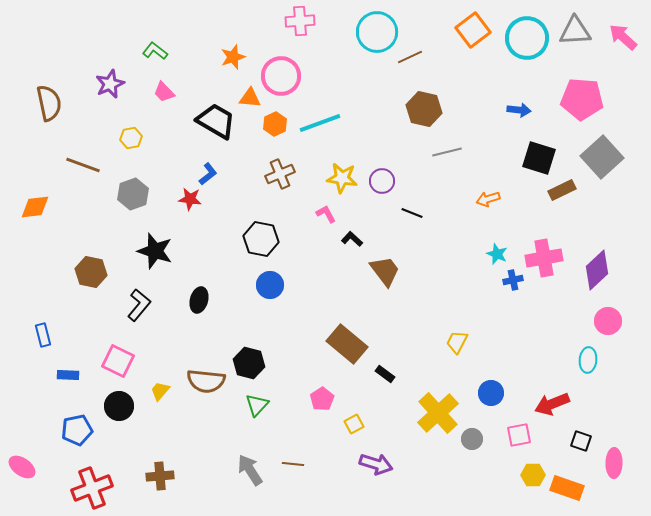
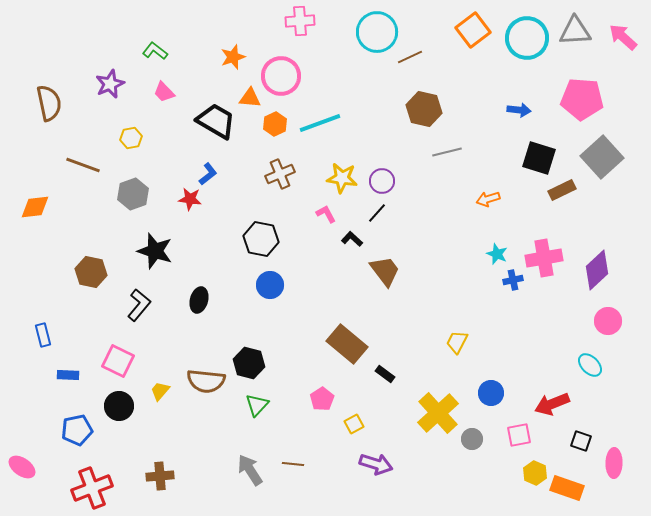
black line at (412, 213): moved 35 px left; rotated 70 degrees counterclockwise
cyan ellipse at (588, 360): moved 2 px right, 5 px down; rotated 50 degrees counterclockwise
yellow hexagon at (533, 475): moved 2 px right, 2 px up; rotated 25 degrees clockwise
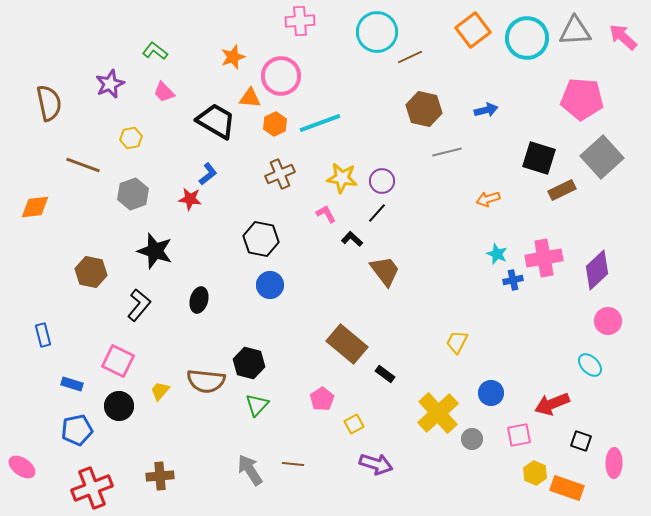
blue arrow at (519, 110): moved 33 px left; rotated 20 degrees counterclockwise
blue rectangle at (68, 375): moved 4 px right, 9 px down; rotated 15 degrees clockwise
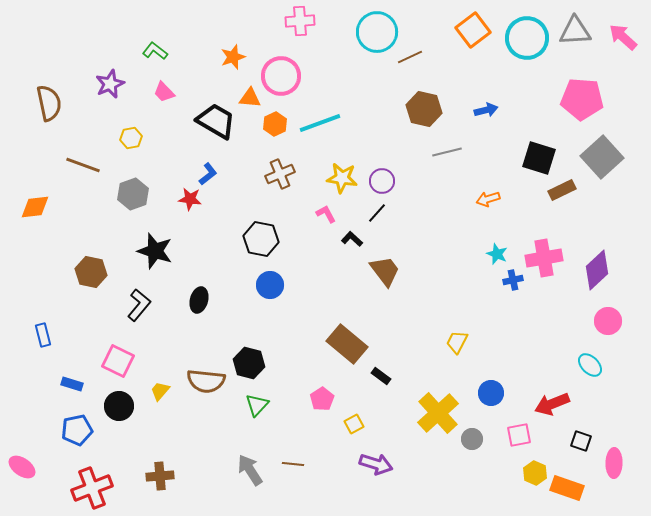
black rectangle at (385, 374): moved 4 px left, 2 px down
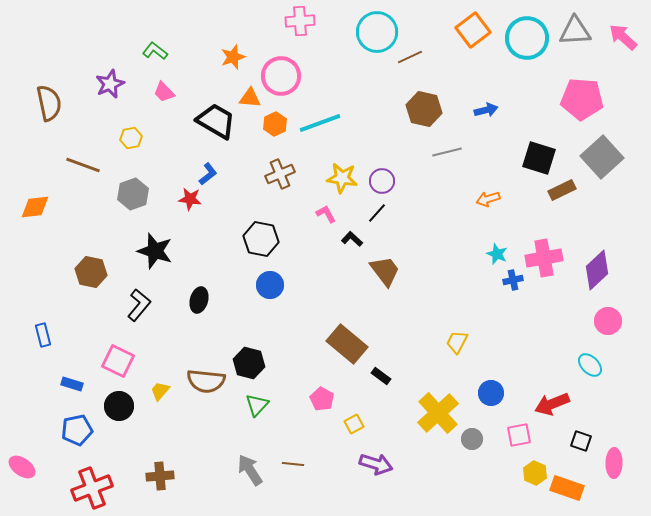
pink pentagon at (322, 399): rotated 10 degrees counterclockwise
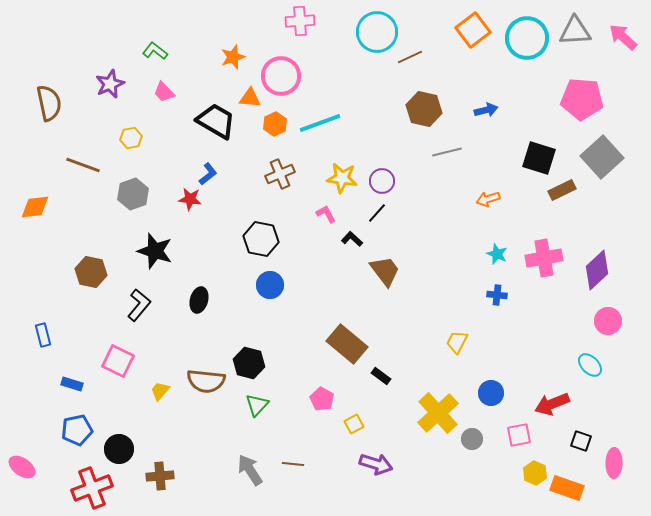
blue cross at (513, 280): moved 16 px left, 15 px down; rotated 18 degrees clockwise
black circle at (119, 406): moved 43 px down
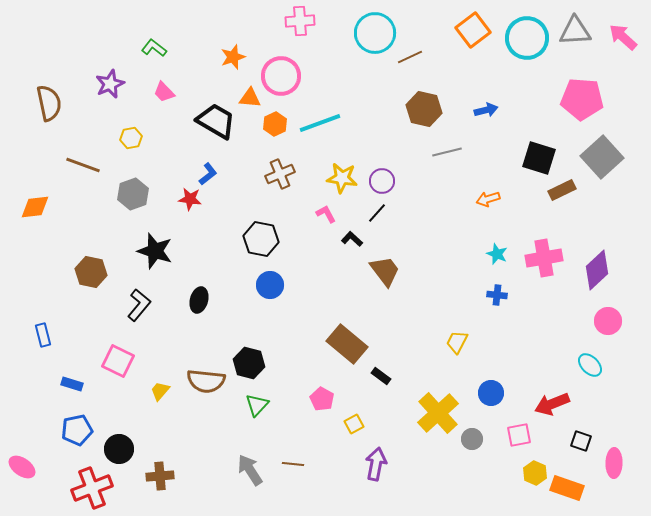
cyan circle at (377, 32): moved 2 px left, 1 px down
green L-shape at (155, 51): moved 1 px left, 3 px up
purple arrow at (376, 464): rotated 96 degrees counterclockwise
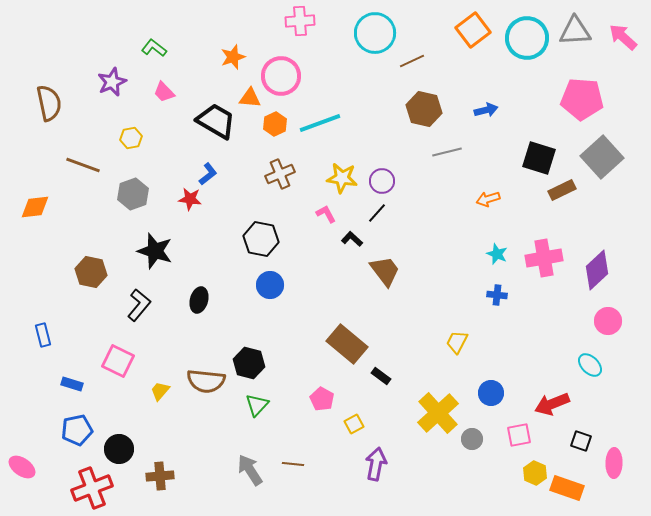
brown line at (410, 57): moved 2 px right, 4 px down
purple star at (110, 84): moved 2 px right, 2 px up
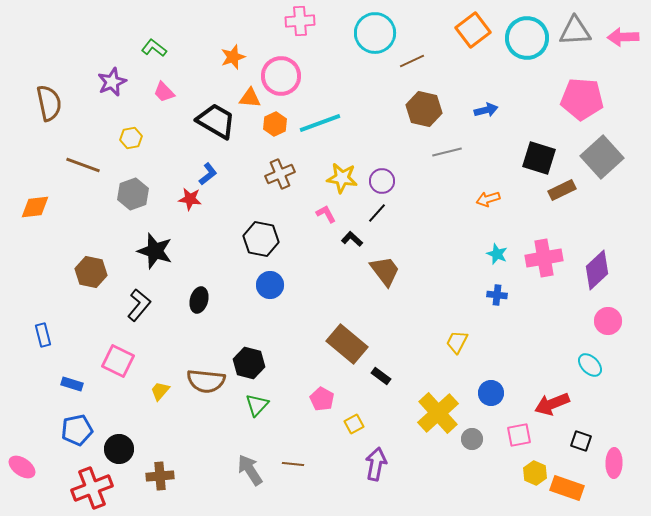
pink arrow at (623, 37): rotated 44 degrees counterclockwise
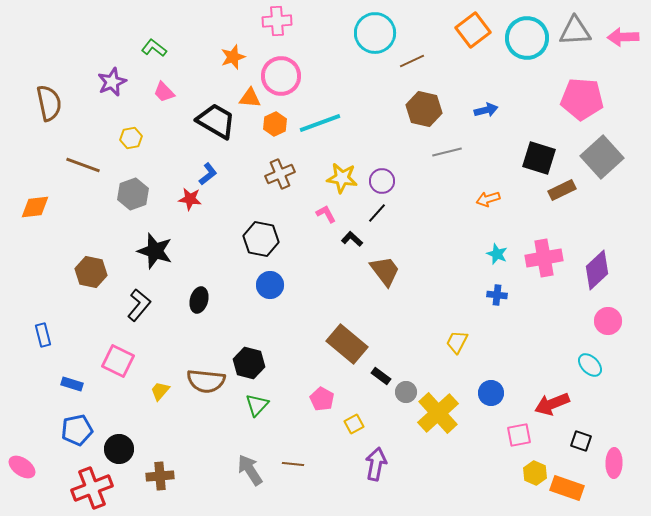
pink cross at (300, 21): moved 23 px left
gray circle at (472, 439): moved 66 px left, 47 px up
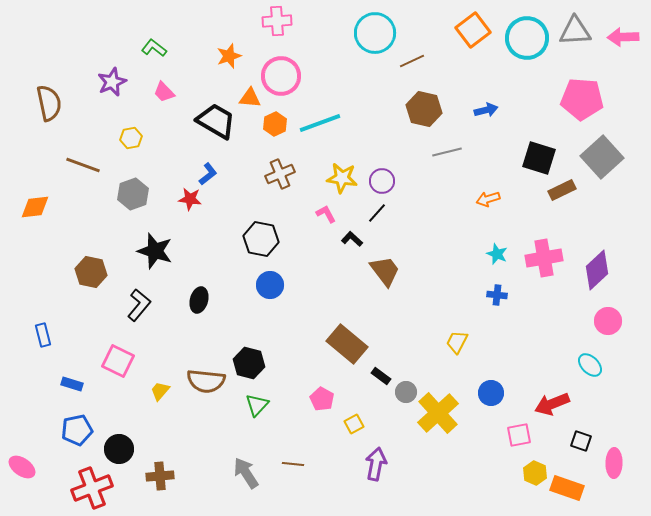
orange star at (233, 57): moved 4 px left, 1 px up
gray arrow at (250, 470): moved 4 px left, 3 px down
